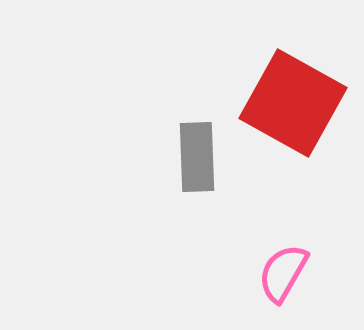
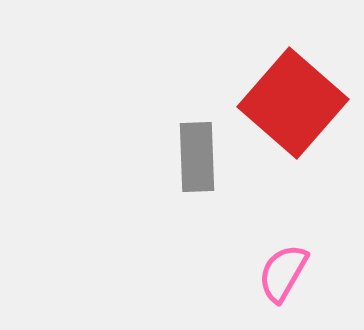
red square: rotated 12 degrees clockwise
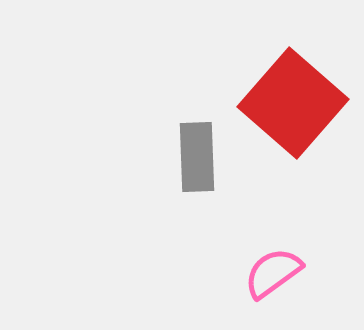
pink semicircle: moved 10 px left; rotated 24 degrees clockwise
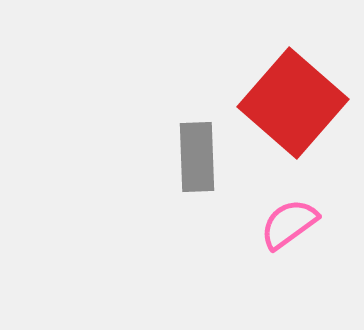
pink semicircle: moved 16 px right, 49 px up
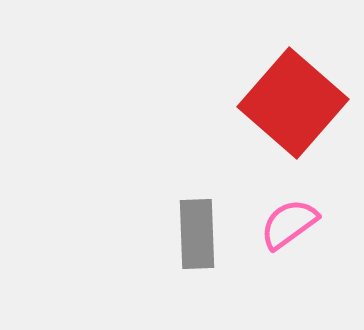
gray rectangle: moved 77 px down
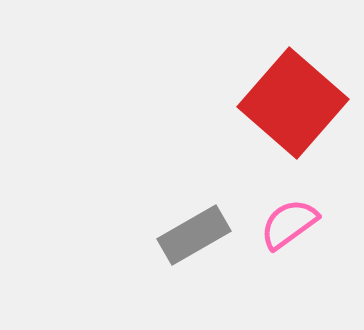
gray rectangle: moved 3 px left, 1 px down; rotated 62 degrees clockwise
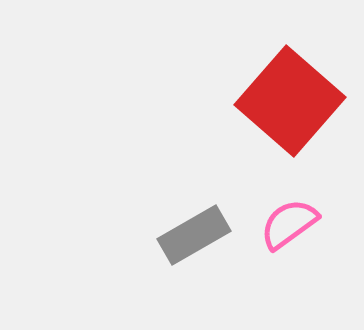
red square: moved 3 px left, 2 px up
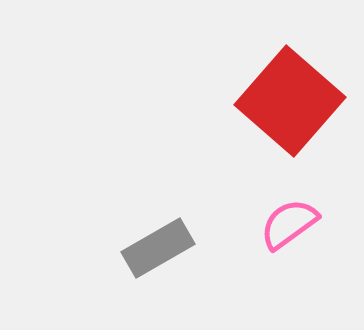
gray rectangle: moved 36 px left, 13 px down
